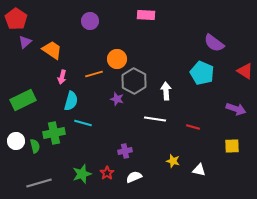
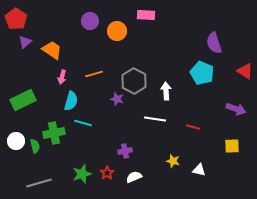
purple semicircle: rotated 35 degrees clockwise
orange circle: moved 28 px up
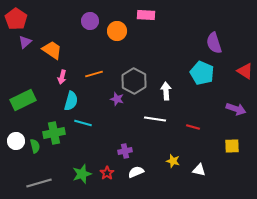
white semicircle: moved 2 px right, 5 px up
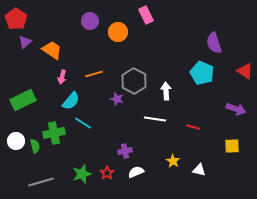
pink rectangle: rotated 60 degrees clockwise
orange circle: moved 1 px right, 1 px down
cyan semicircle: rotated 24 degrees clockwise
cyan line: rotated 18 degrees clockwise
yellow star: rotated 16 degrees clockwise
gray line: moved 2 px right, 1 px up
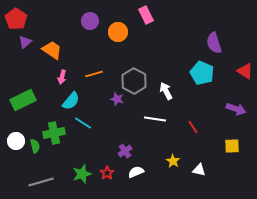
white arrow: rotated 24 degrees counterclockwise
red line: rotated 40 degrees clockwise
purple cross: rotated 24 degrees counterclockwise
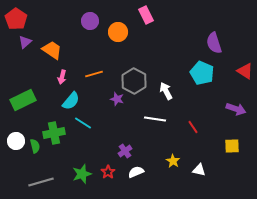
red star: moved 1 px right, 1 px up
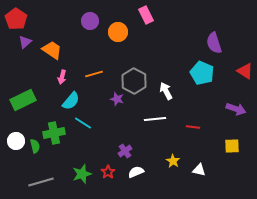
white line: rotated 15 degrees counterclockwise
red line: rotated 48 degrees counterclockwise
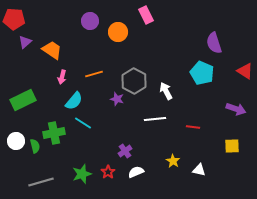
red pentagon: moved 2 px left; rotated 30 degrees counterclockwise
cyan semicircle: moved 3 px right
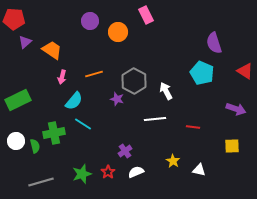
green rectangle: moved 5 px left
cyan line: moved 1 px down
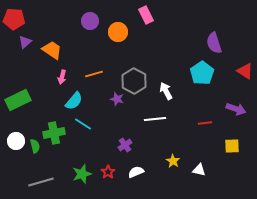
cyan pentagon: rotated 15 degrees clockwise
red line: moved 12 px right, 4 px up; rotated 16 degrees counterclockwise
purple cross: moved 6 px up
